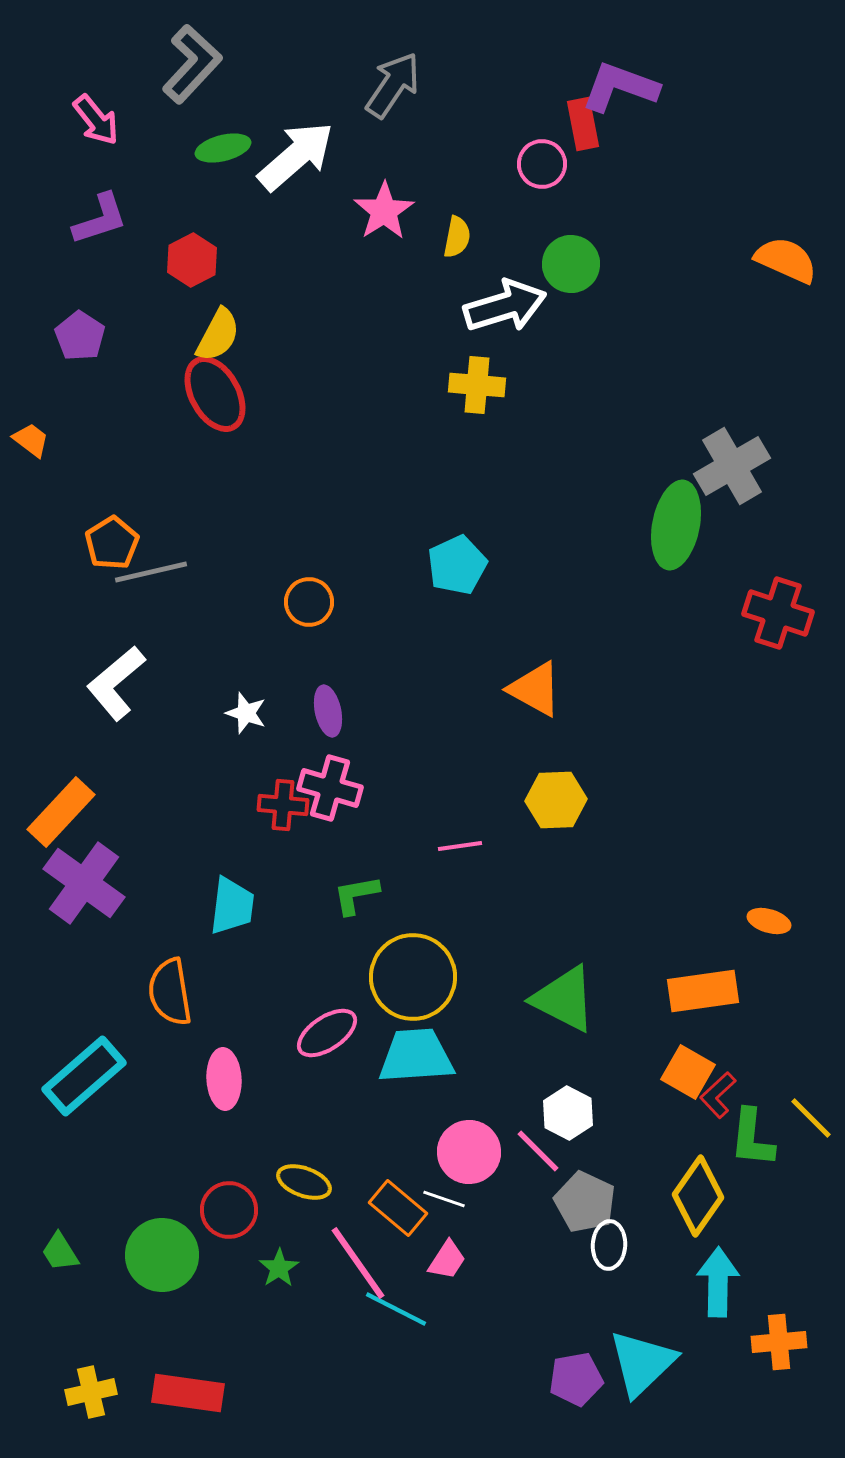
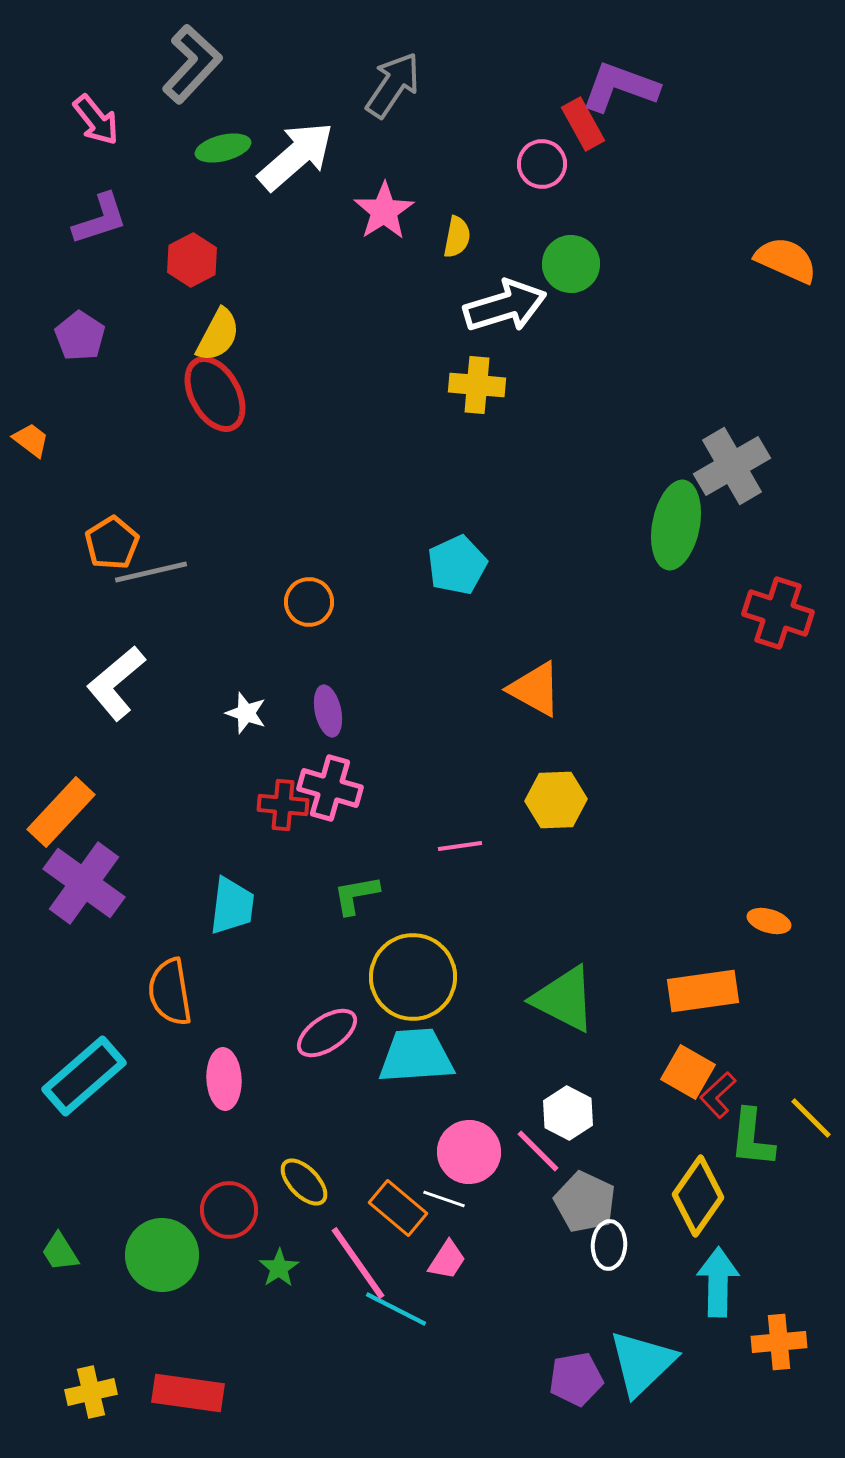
red rectangle at (583, 124): rotated 18 degrees counterclockwise
yellow ellipse at (304, 1182): rotated 26 degrees clockwise
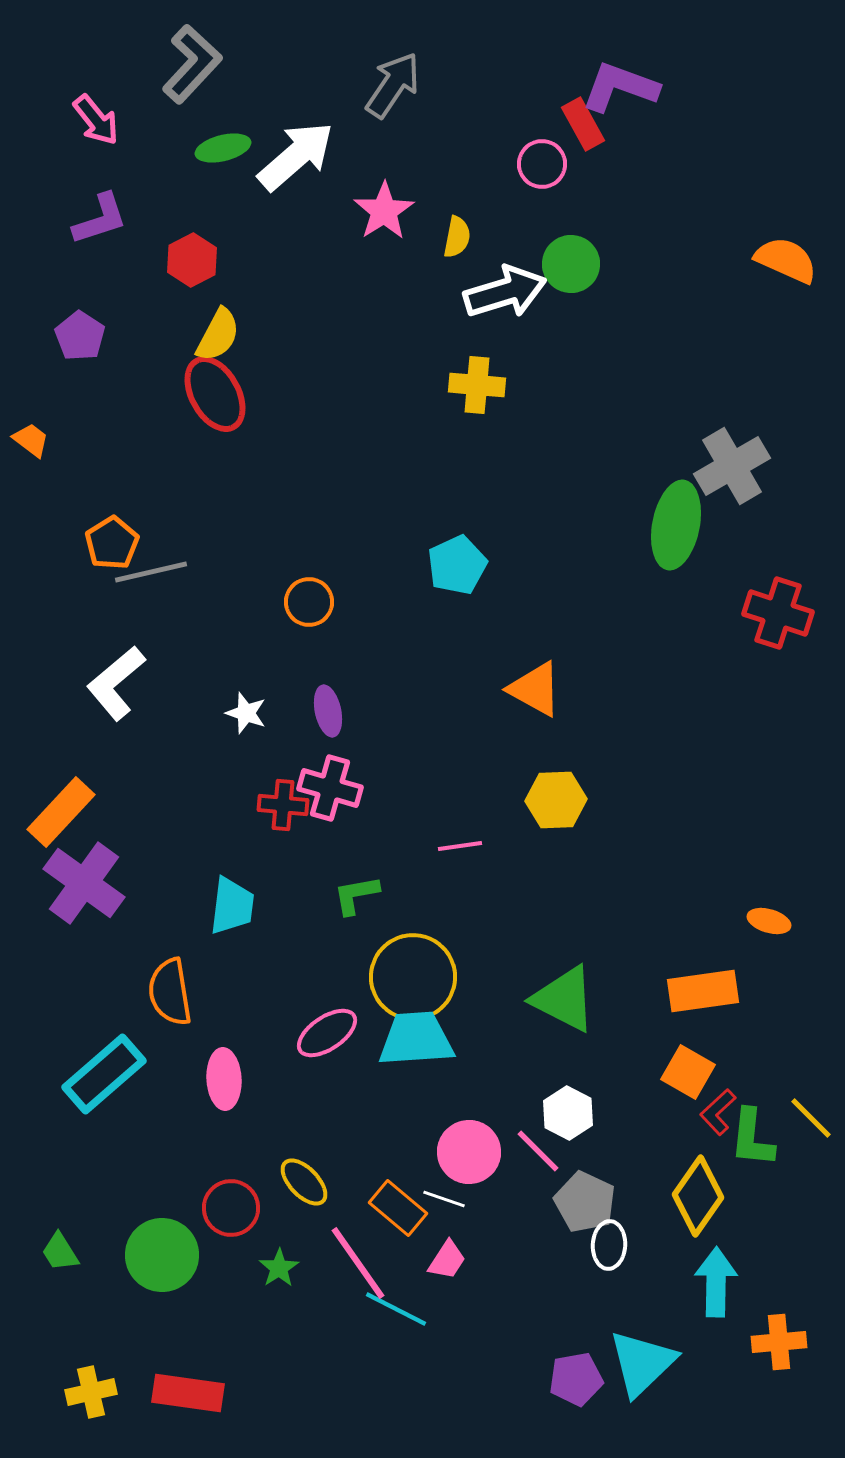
white arrow at (505, 306): moved 14 px up
cyan trapezoid at (416, 1056): moved 17 px up
cyan rectangle at (84, 1076): moved 20 px right, 2 px up
red L-shape at (718, 1095): moved 17 px down
red circle at (229, 1210): moved 2 px right, 2 px up
cyan arrow at (718, 1282): moved 2 px left
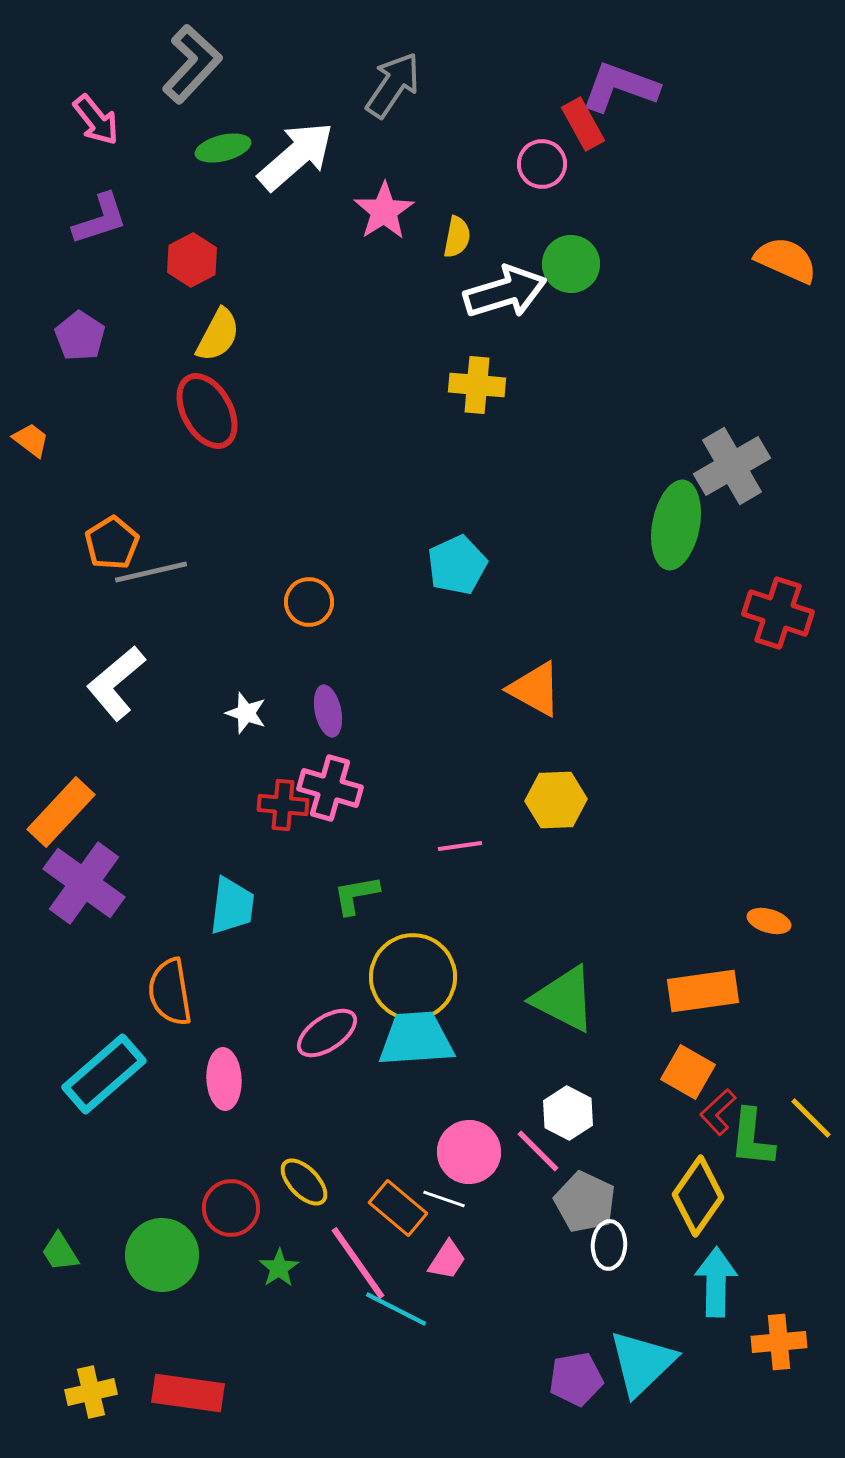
red ellipse at (215, 394): moved 8 px left, 17 px down
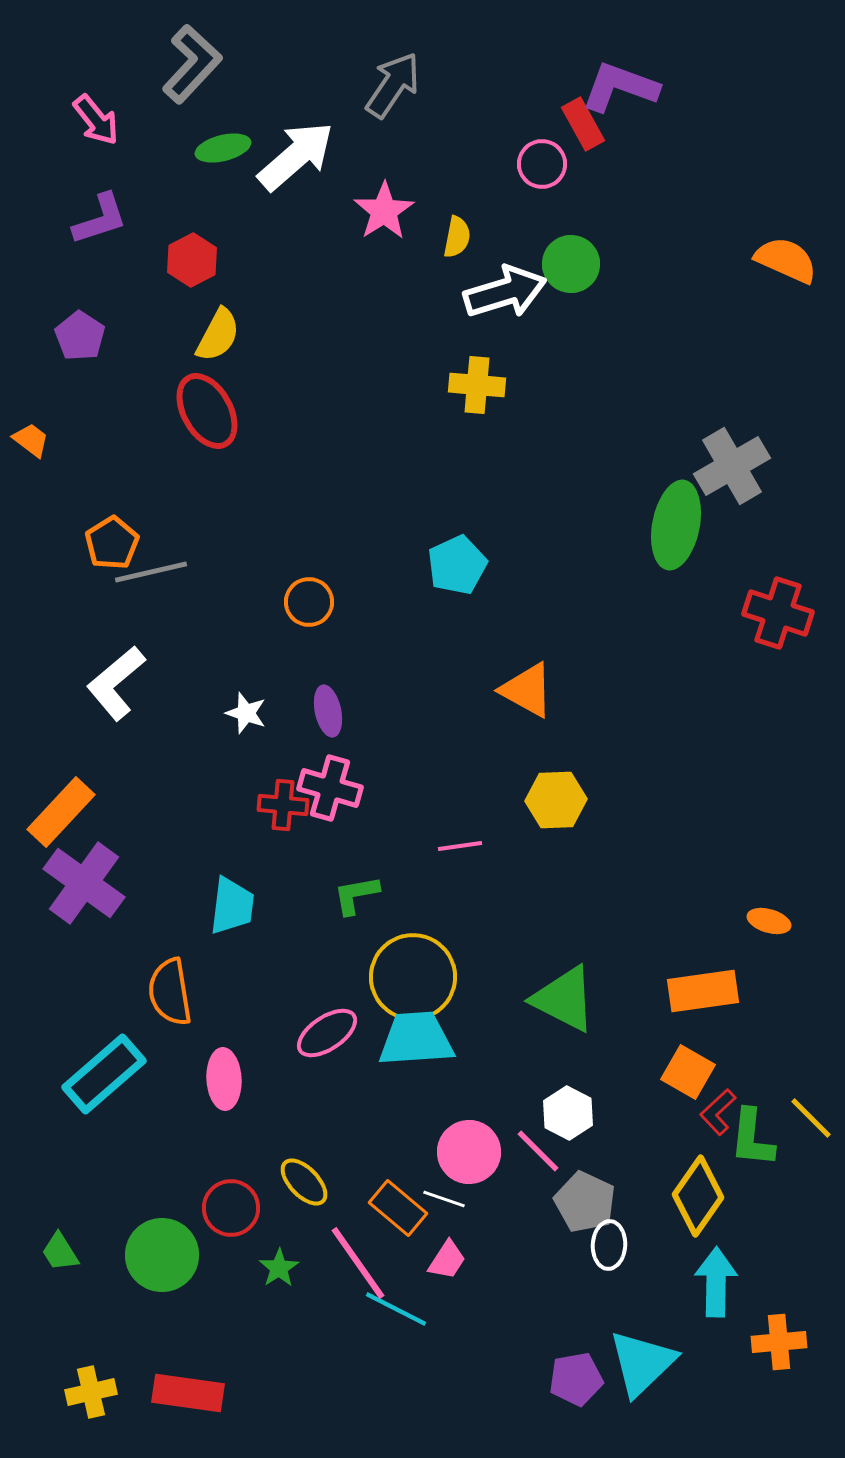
orange triangle at (535, 689): moved 8 px left, 1 px down
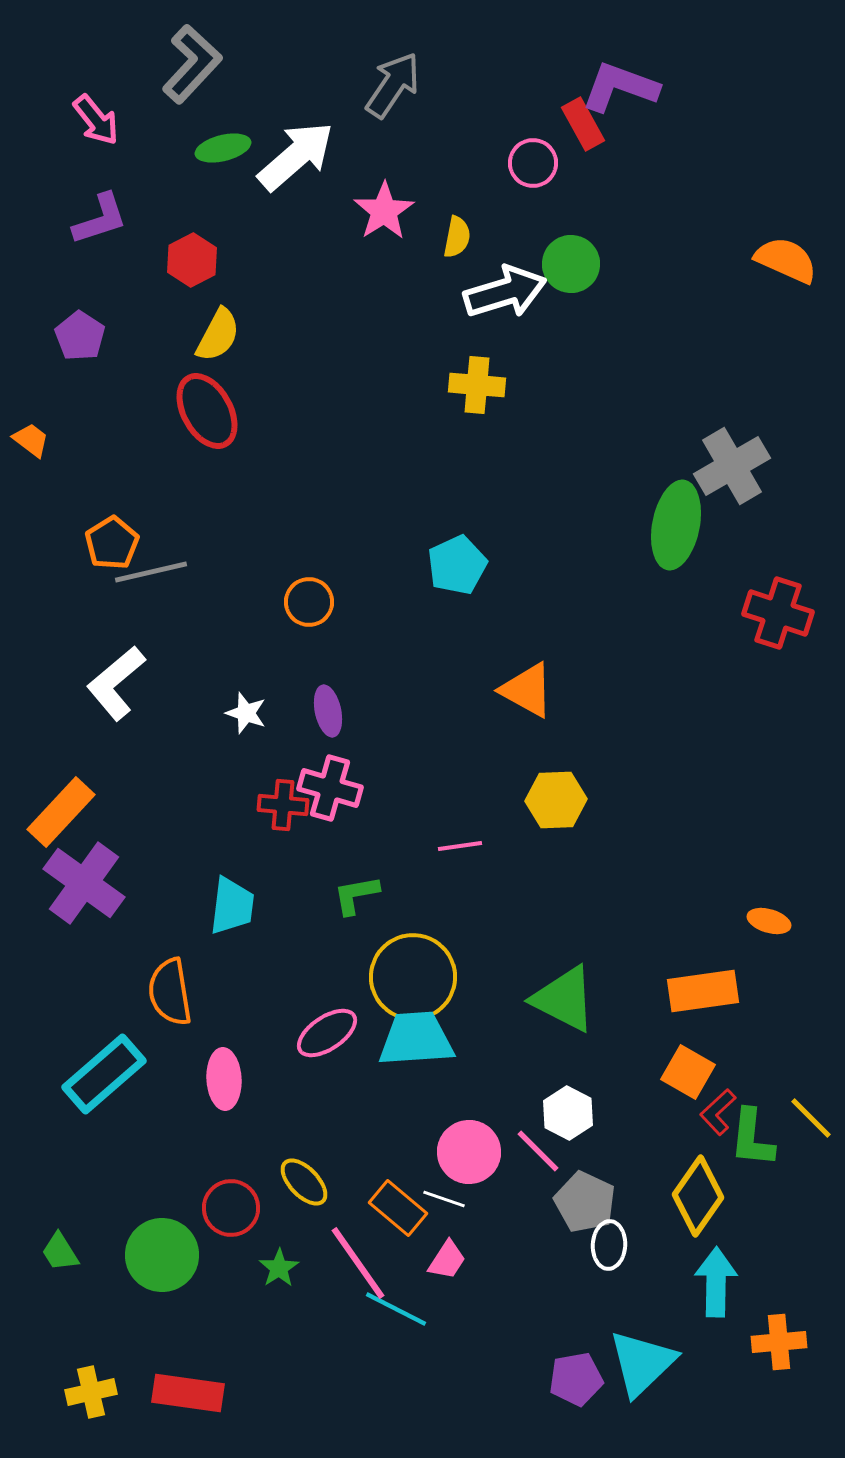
pink circle at (542, 164): moved 9 px left, 1 px up
